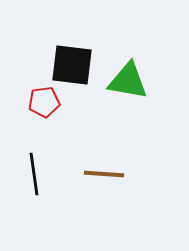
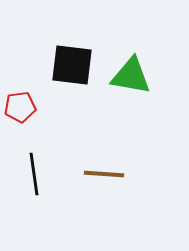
green triangle: moved 3 px right, 5 px up
red pentagon: moved 24 px left, 5 px down
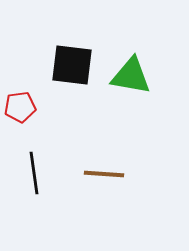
black line: moved 1 px up
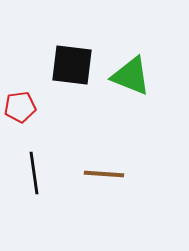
green triangle: rotated 12 degrees clockwise
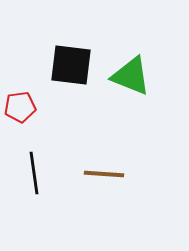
black square: moved 1 px left
